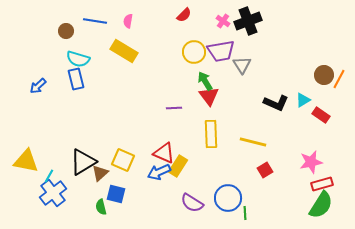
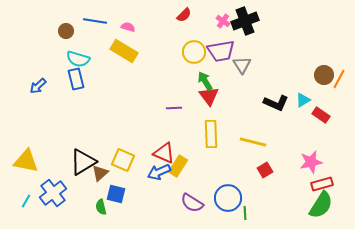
pink semicircle at (128, 21): moved 6 px down; rotated 96 degrees clockwise
black cross at (248, 21): moved 3 px left
cyan line at (49, 176): moved 23 px left, 25 px down
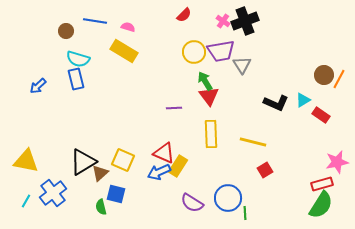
pink star at (311, 162): moved 26 px right
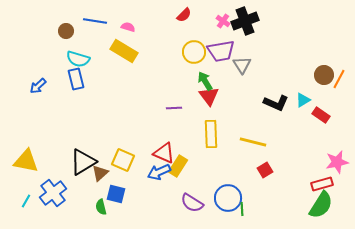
green line at (245, 213): moved 3 px left, 4 px up
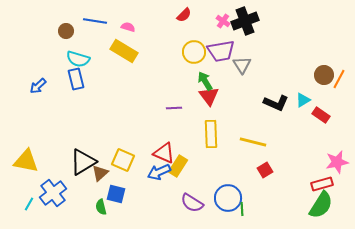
cyan line at (26, 201): moved 3 px right, 3 px down
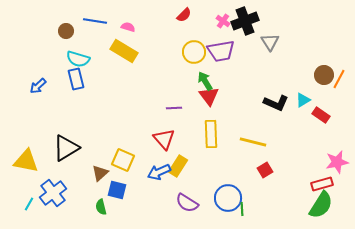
gray triangle at (242, 65): moved 28 px right, 23 px up
red triangle at (164, 153): moved 14 px up; rotated 25 degrees clockwise
black triangle at (83, 162): moved 17 px left, 14 px up
blue square at (116, 194): moved 1 px right, 4 px up
purple semicircle at (192, 203): moved 5 px left
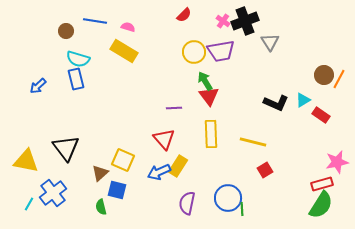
black triangle at (66, 148): rotated 36 degrees counterclockwise
purple semicircle at (187, 203): rotated 70 degrees clockwise
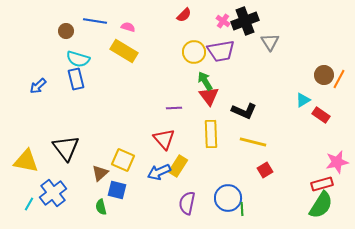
black L-shape at (276, 103): moved 32 px left, 8 px down
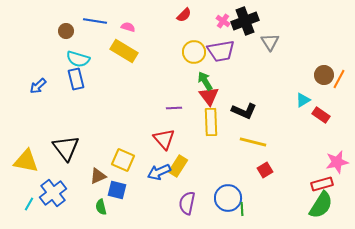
yellow rectangle at (211, 134): moved 12 px up
brown triangle at (100, 173): moved 2 px left, 3 px down; rotated 18 degrees clockwise
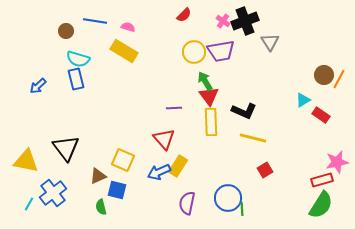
yellow line at (253, 142): moved 4 px up
red rectangle at (322, 184): moved 4 px up
